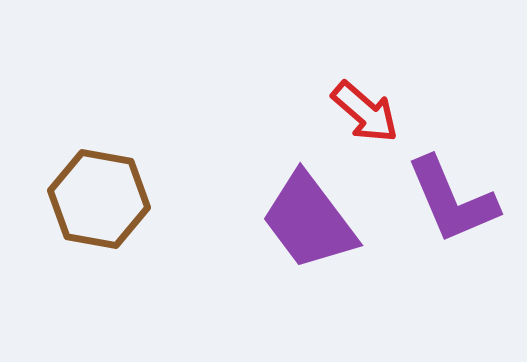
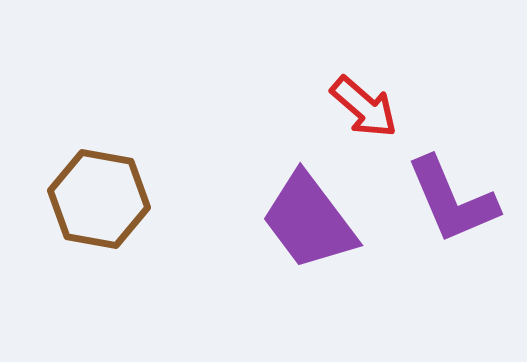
red arrow: moved 1 px left, 5 px up
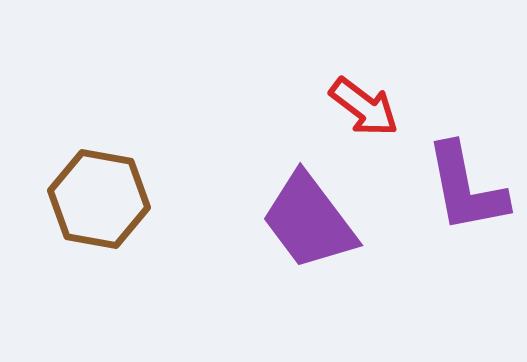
red arrow: rotated 4 degrees counterclockwise
purple L-shape: moved 14 px right, 12 px up; rotated 12 degrees clockwise
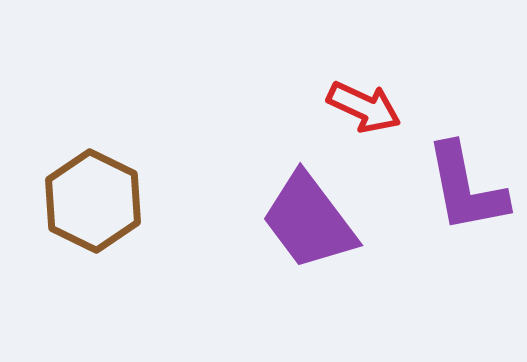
red arrow: rotated 12 degrees counterclockwise
brown hexagon: moved 6 px left, 2 px down; rotated 16 degrees clockwise
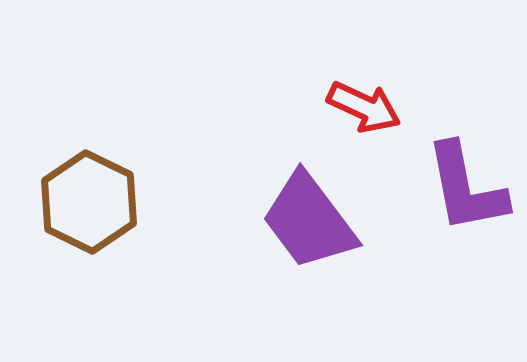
brown hexagon: moved 4 px left, 1 px down
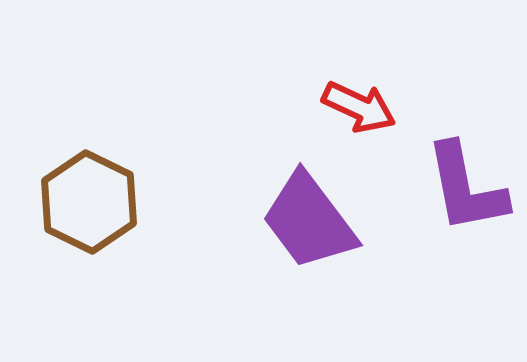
red arrow: moved 5 px left
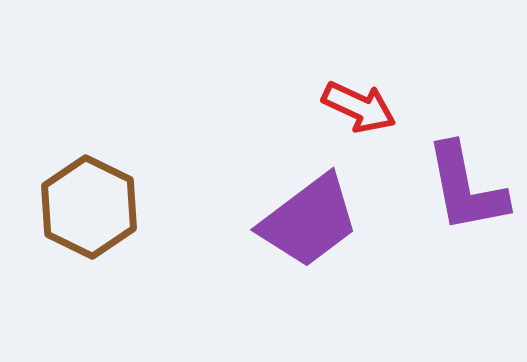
brown hexagon: moved 5 px down
purple trapezoid: rotated 90 degrees counterclockwise
